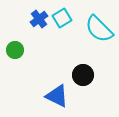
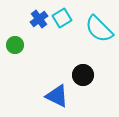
green circle: moved 5 px up
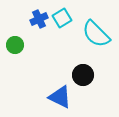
blue cross: rotated 12 degrees clockwise
cyan semicircle: moved 3 px left, 5 px down
blue triangle: moved 3 px right, 1 px down
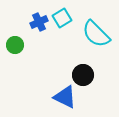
blue cross: moved 3 px down
blue triangle: moved 5 px right
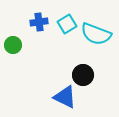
cyan square: moved 5 px right, 6 px down
blue cross: rotated 18 degrees clockwise
cyan semicircle: rotated 24 degrees counterclockwise
green circle: moved 2 px left
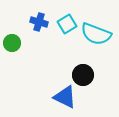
blue cross: rotated 24 degrees clockwise
green circle: moved 1 px left, 2 px up
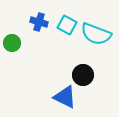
cyan square: moved 1 px down; rotated 30 degrees counterclockwise
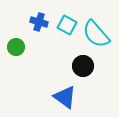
cyan semicircle: rotated 28 degrees clockwise
green circle: moved 4 px right, 4 px down
black circle: moved 9 px up
blue triangle: rotated 10 degrees clockwise
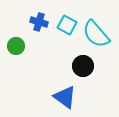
green circle: moved 1 px up
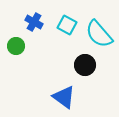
blue cross: moved 5 px left; rotated 12 degrees clockwise
cyan semicircle: moved 3 px right
black circle: moved 2 px right, 1 px up
blue triangle: moved 1 px left
